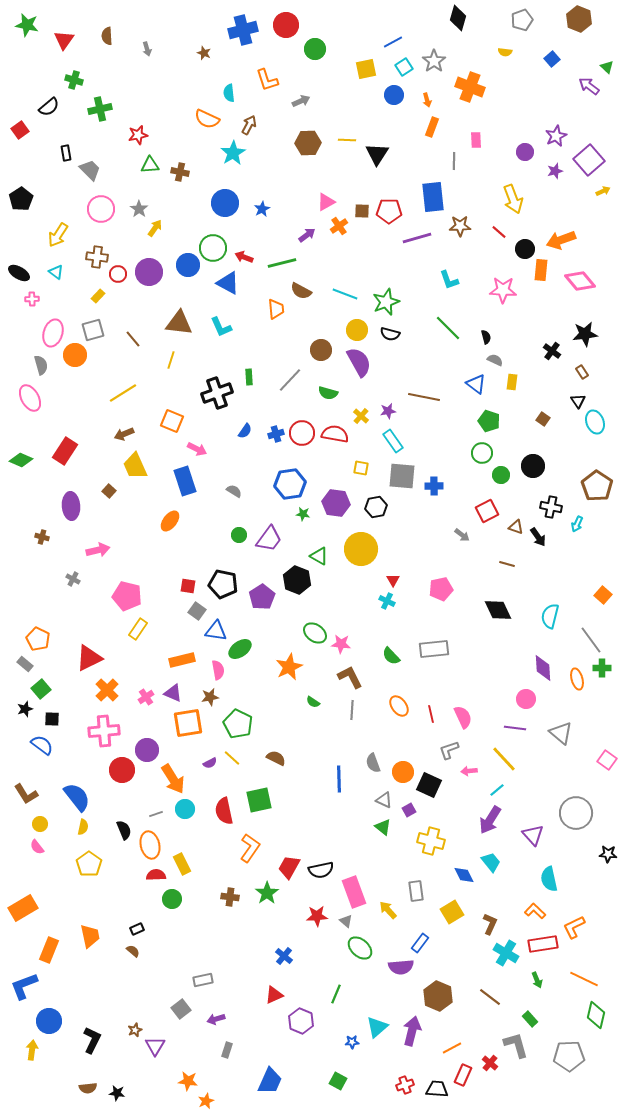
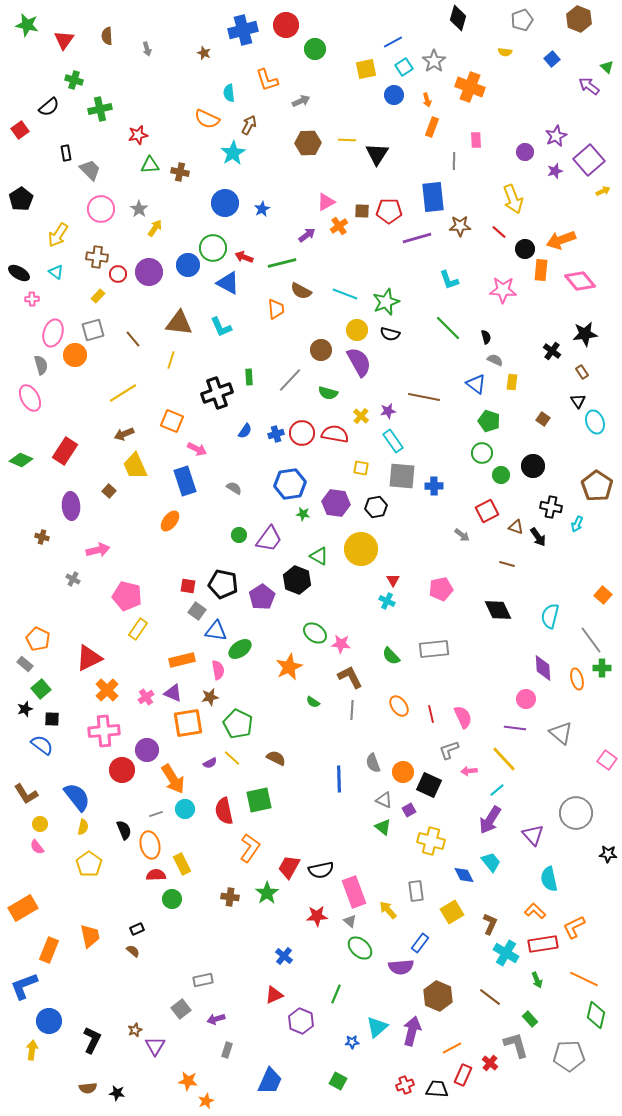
gray semicircle at (234, 491): moved 3 px up
gray triangle at (346, 921): moved 4 px right
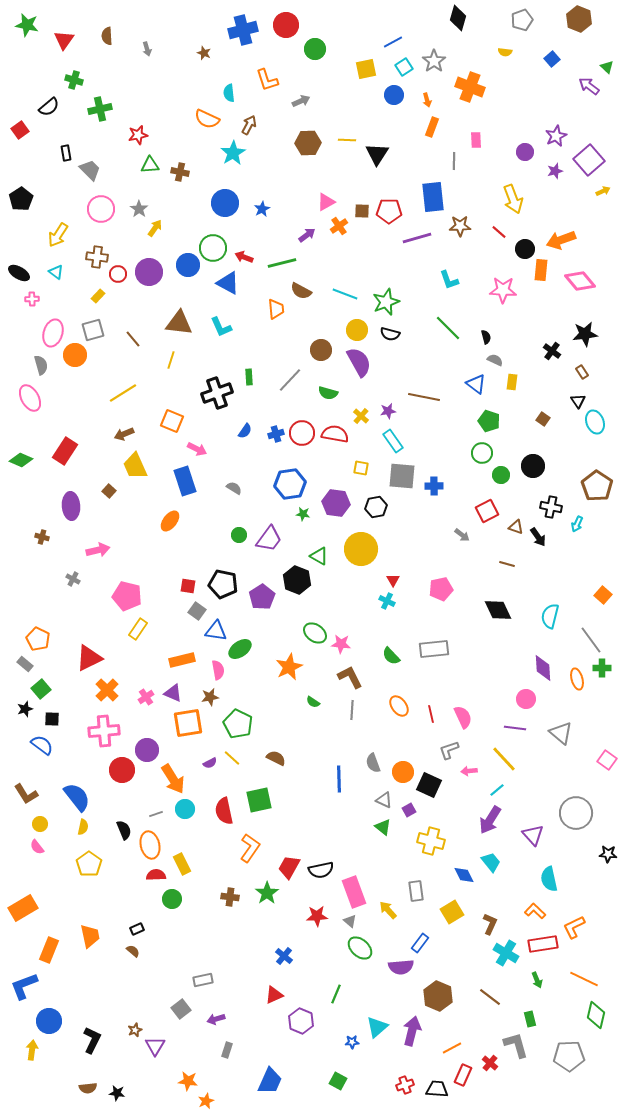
green rectangle at (530, 1019): rotated 28 degrees clockwise
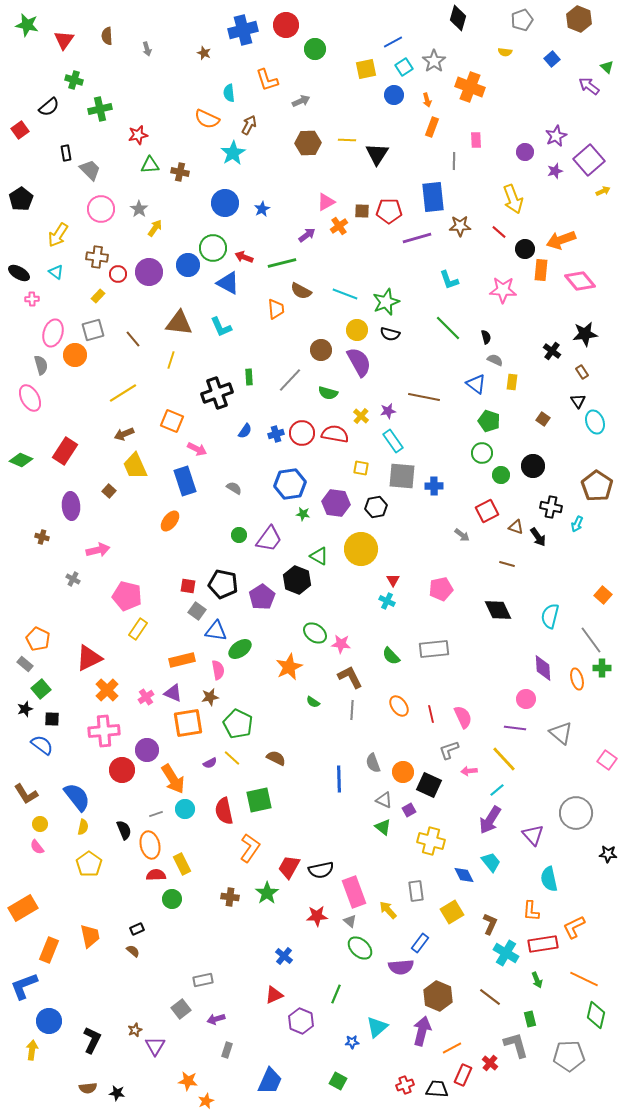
orange L-shape at (535, 911): moved 4 px left; rotated 130 degrees counterclockwise
purple arrow at (412, 1031): moved 10 px right
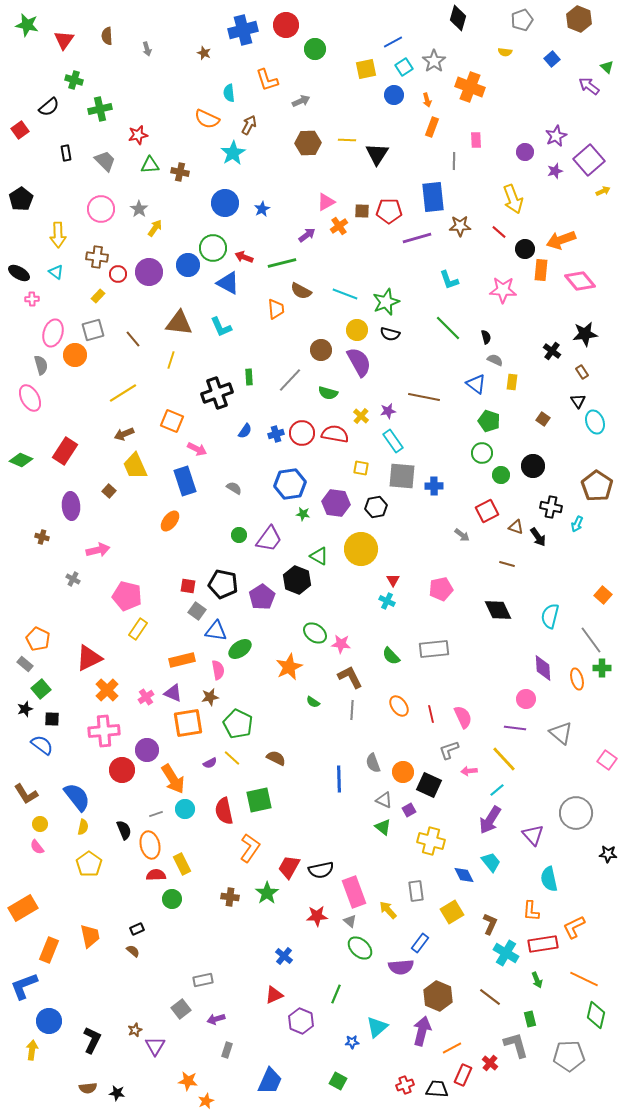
gray trapezoid at (90, 170): moved 15 px right, 9 px up
yellow arrow at (58, 235): rotated 35 degrees counterclockwise
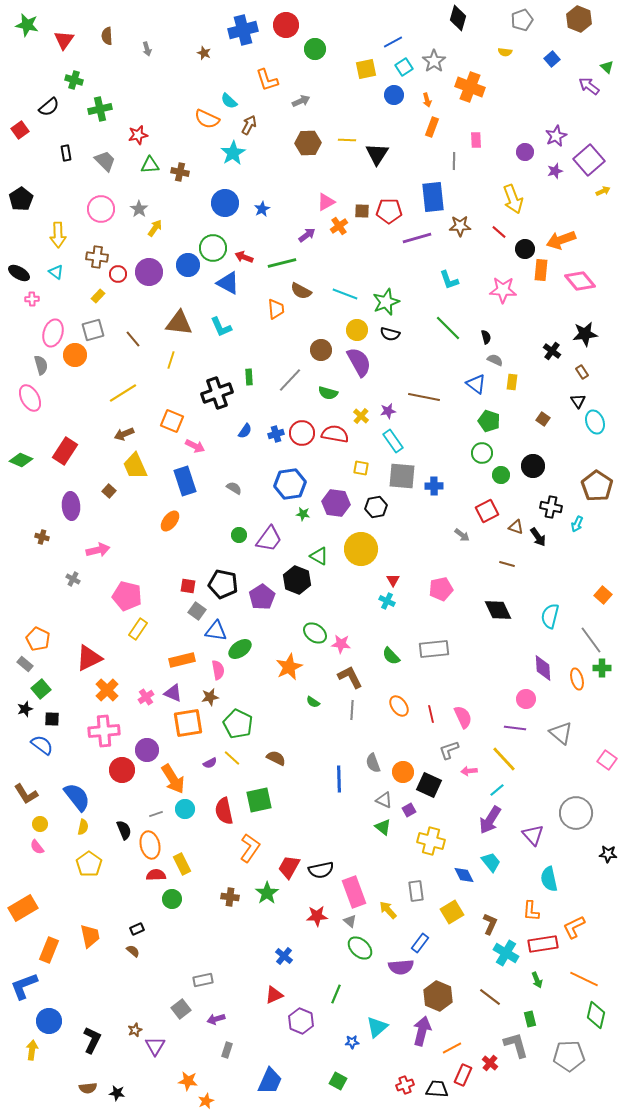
cyan semicircle at (229, 93): moved 8 px down; rotated 42 degrees counterclockwise
pink arrow at (197, 449): moved 2 px left, 3 px up
